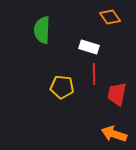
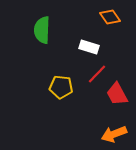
red line: moved 3 px right; rotated 45 degrees clockwise
yellow pentagon: moved 1 px left
red trapezoid: rotated 40 degrees counterclockwise
orange arrow: rotated 40 degrees counterclockwise
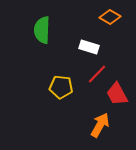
orange diamond: rotated 25 degrees counterclockwise
orange arrow: moved 14 px left, 9 px up; rotated 140 degrees clockwise
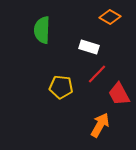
red trapezoid: moved 2 px right
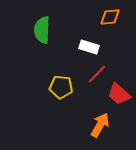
orange diamond: rotated 35 degrees counterclockwise
red trapezoid: rotated 20 degrees counterclockwise
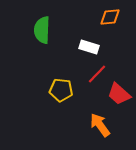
yellow pentagon: moved 3 px down
orange arrow: rotated 65 degrees counterclockwise
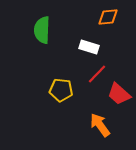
orange diamond: moved 2 px left
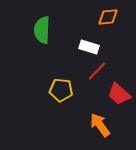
red line: moved 3 px up
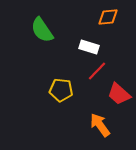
green semicircle: rotated 36 degrees counterclockwise
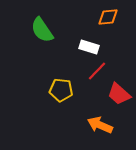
orange arrow: rotated 30 degrees counterclockwise
